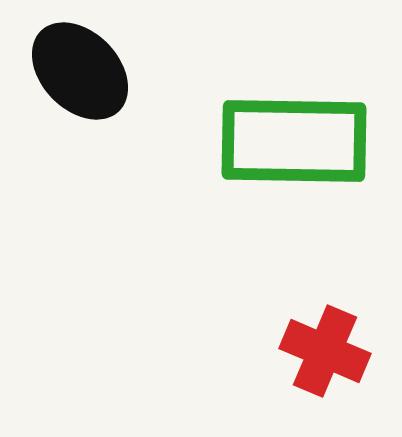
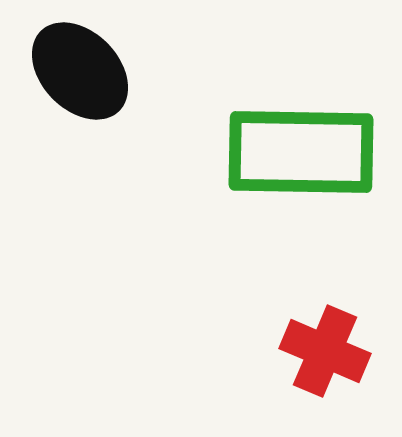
green rectangle: moved 7 px right, 11 px down
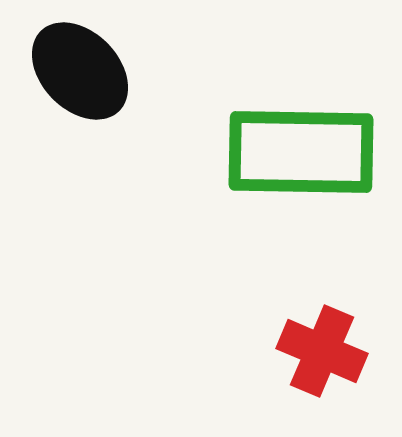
red cross: moved 3 px left
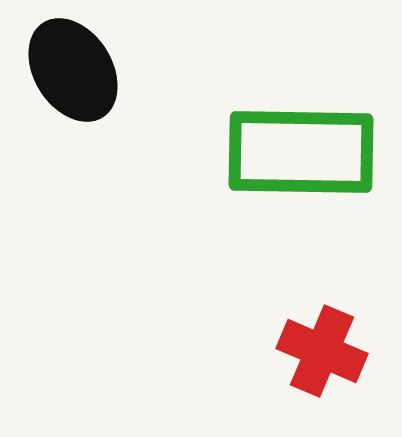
black ellipse: moved 7 px left, 1 px up; rotated 12 degrees clockwise
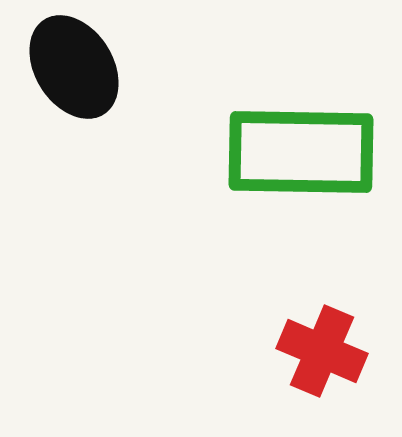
black ellipse: moved 1 px right, 3 px up
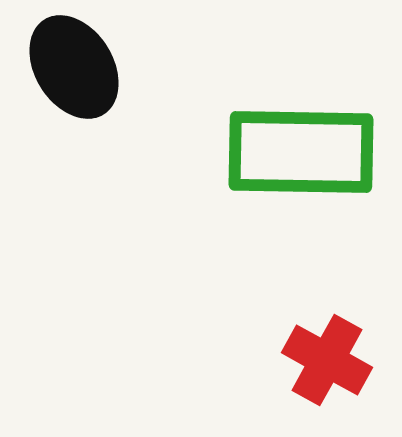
red cross: moved 5 px right, 9 px down; rotated 6 degrees clockwise
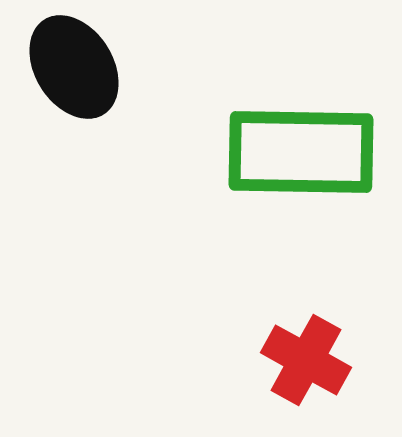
red cross: moved 21 px left
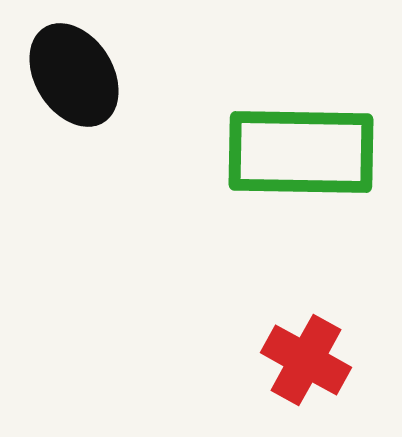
black ellipse: moved 8 px down
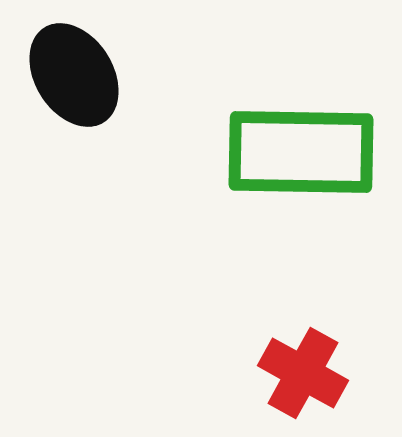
red cross: moved 3 px left, 13 px down
